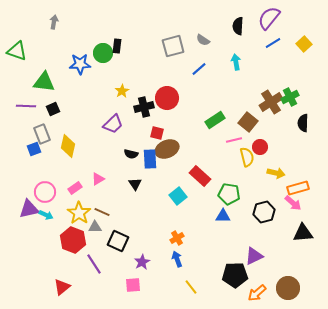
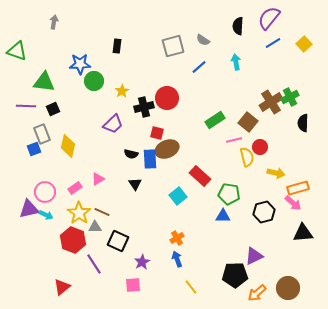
green circle at (103, 53): moved 9 px left, 28 px down
blue line at (199, 69): moved 2 px up
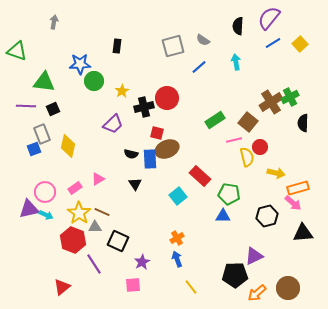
yellow square at (304, 44): moved 4 px left
black hexagon at (264, 212): moved 3 px right, 4 px down
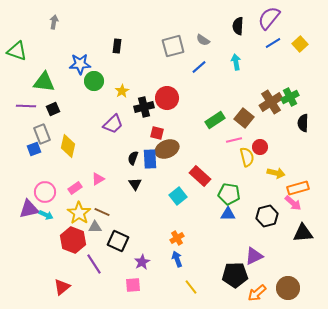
brown square at (248, 122): moved 4 px left, 4 px up
black semicircle at (131, 154): moved 2 px right, 4 px down; rotated 96 degrees clockwise
blue triangle at (223, 216): moved 5 px right, 2 px up
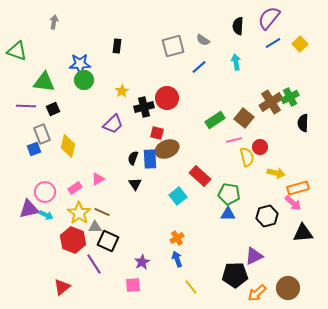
green circle at (94, 81): moved 10 px left, 1 px up
black square at (118, 241): moved 10 px left
